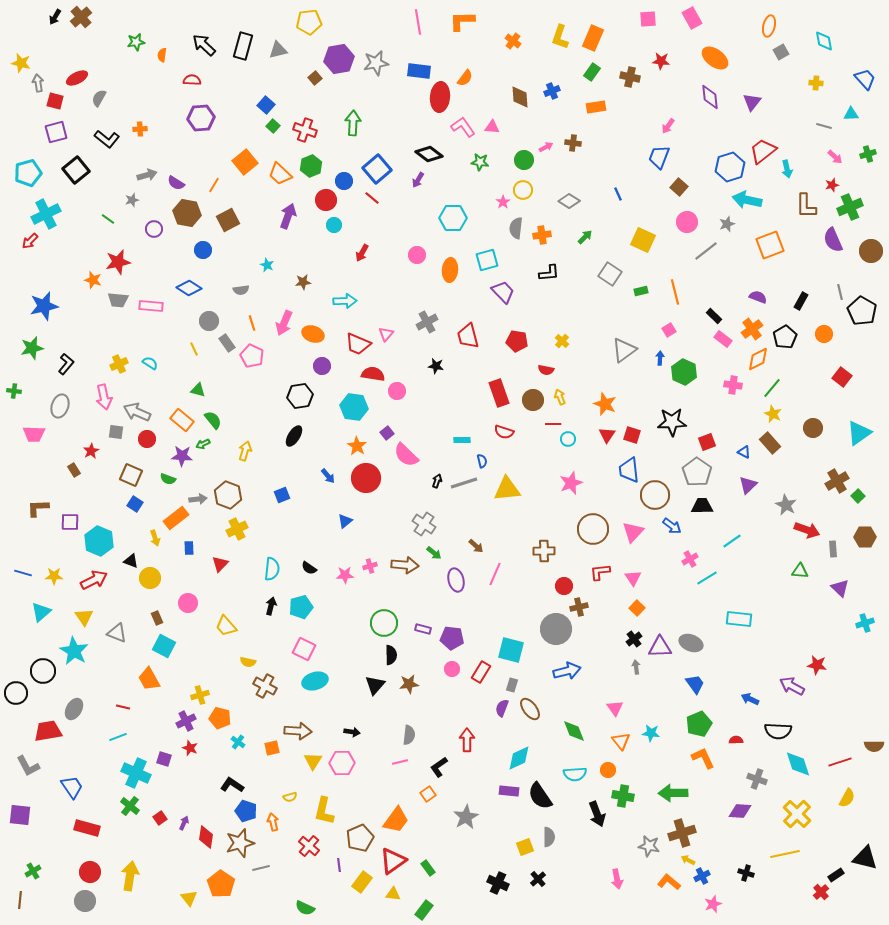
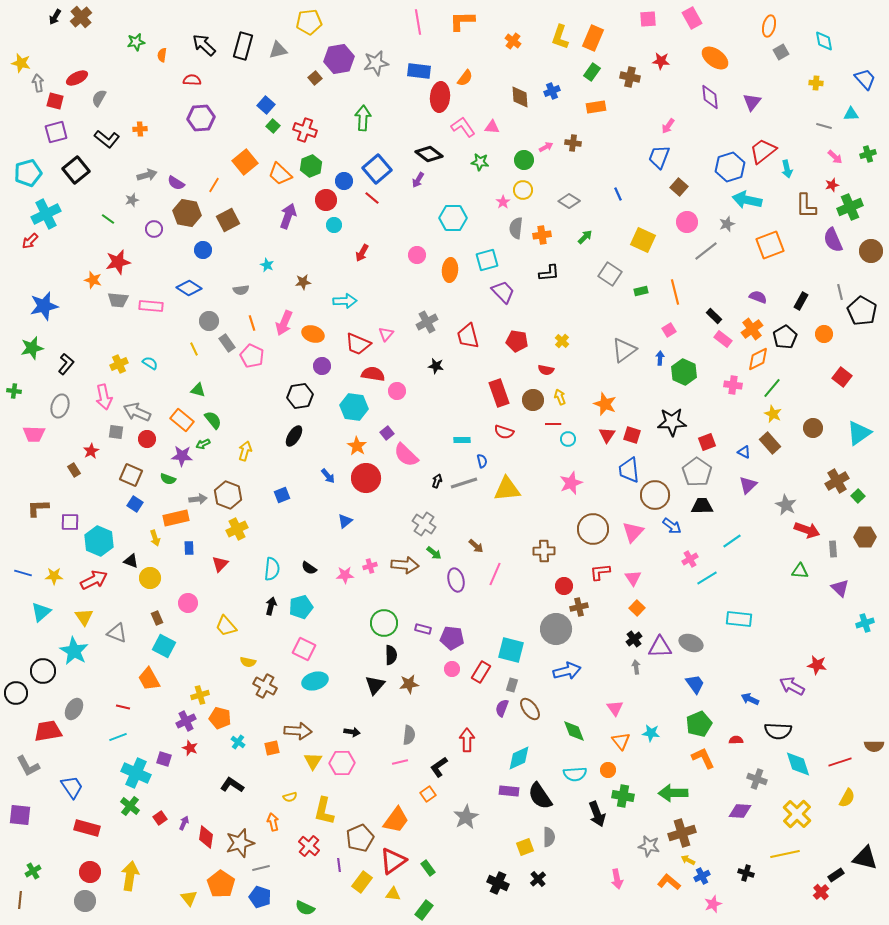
green arrow at (353, 123): moved 10 px right, 5 px up
orange rectangle at (176, 518): rotated 25 degrees clockwise
blue pentagon at (246, 811): moved 14 px right, 86 px down
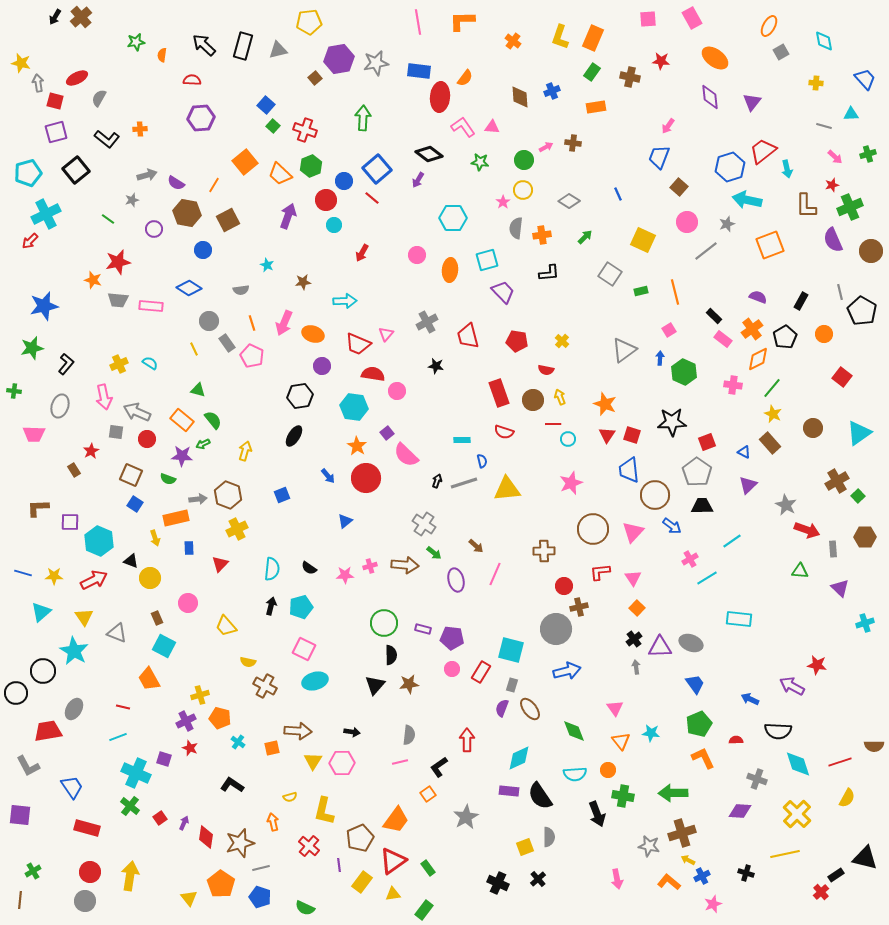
orange ellipse at (769, 26): rotated 15 degrees clockwise
yellow triangle at (393, 894): rotated 14 degrees counterclockwise
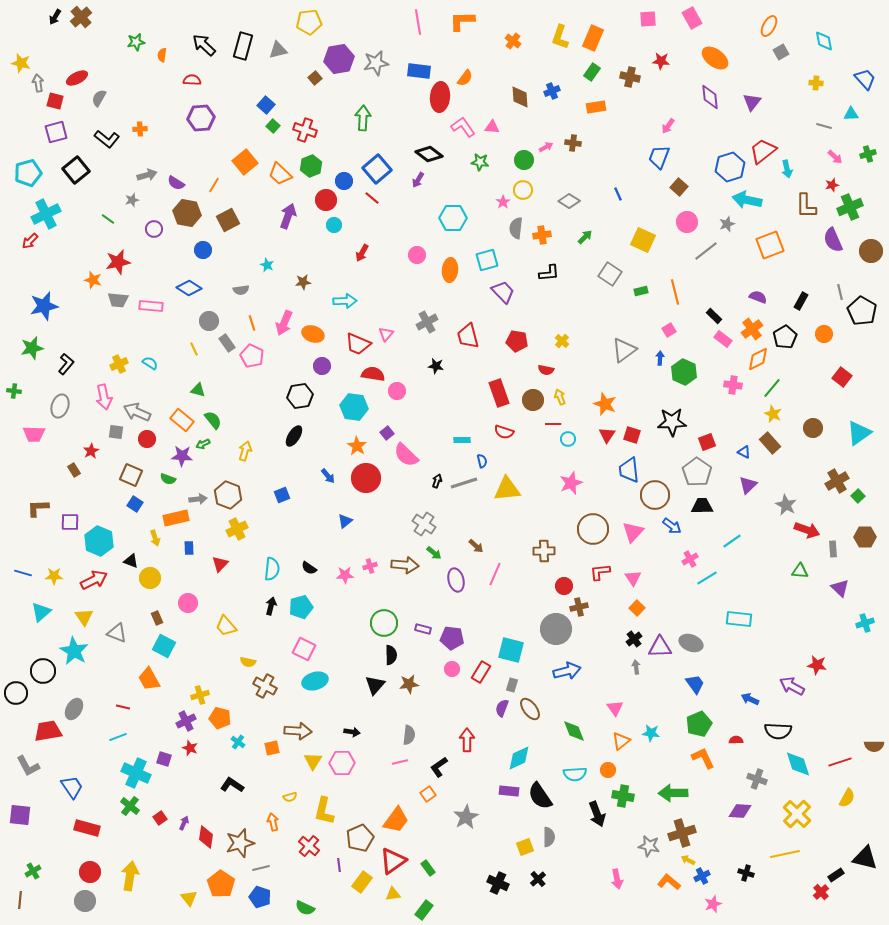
orange triangle at (621, 741): rotated 30 degrees clockwise
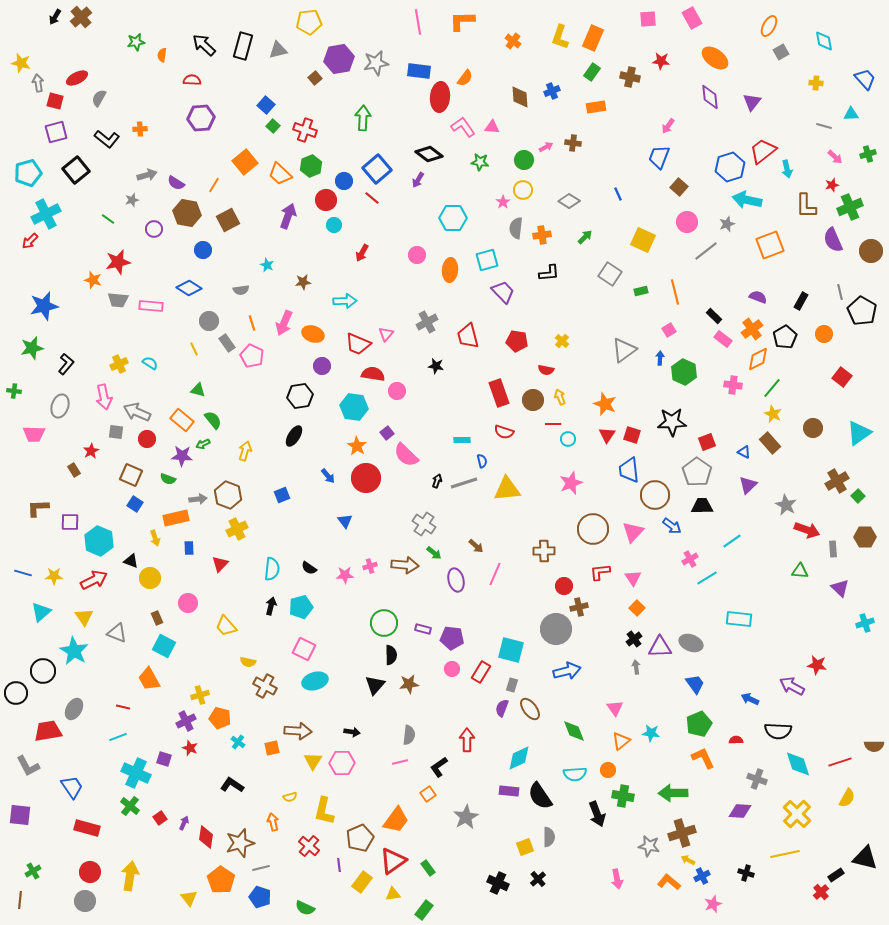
blue triangle at (345, 521): rotated 28 degrees counterclockwise
orange pentagon at (221, 884): moved 4 px up
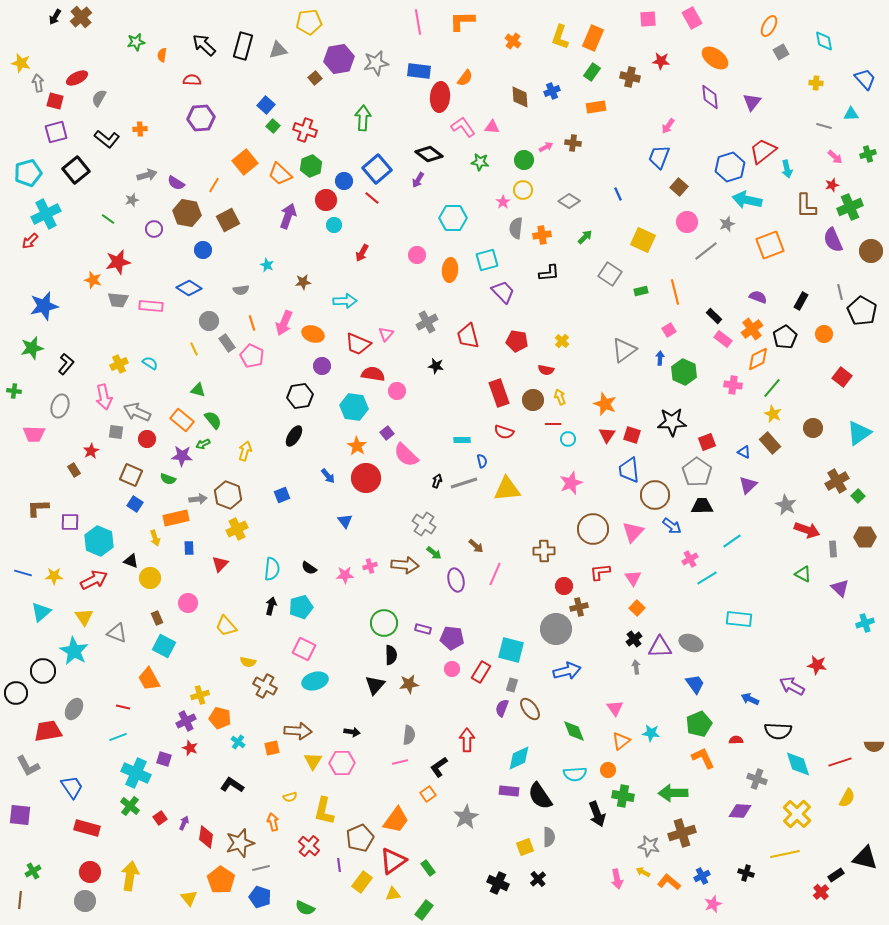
green triangle at (800, 571): moved 3 px right, 3 px down; rotated 24 degrees clockwise
yellow arrow at (688, 860): moved 45 px left, 12 px down
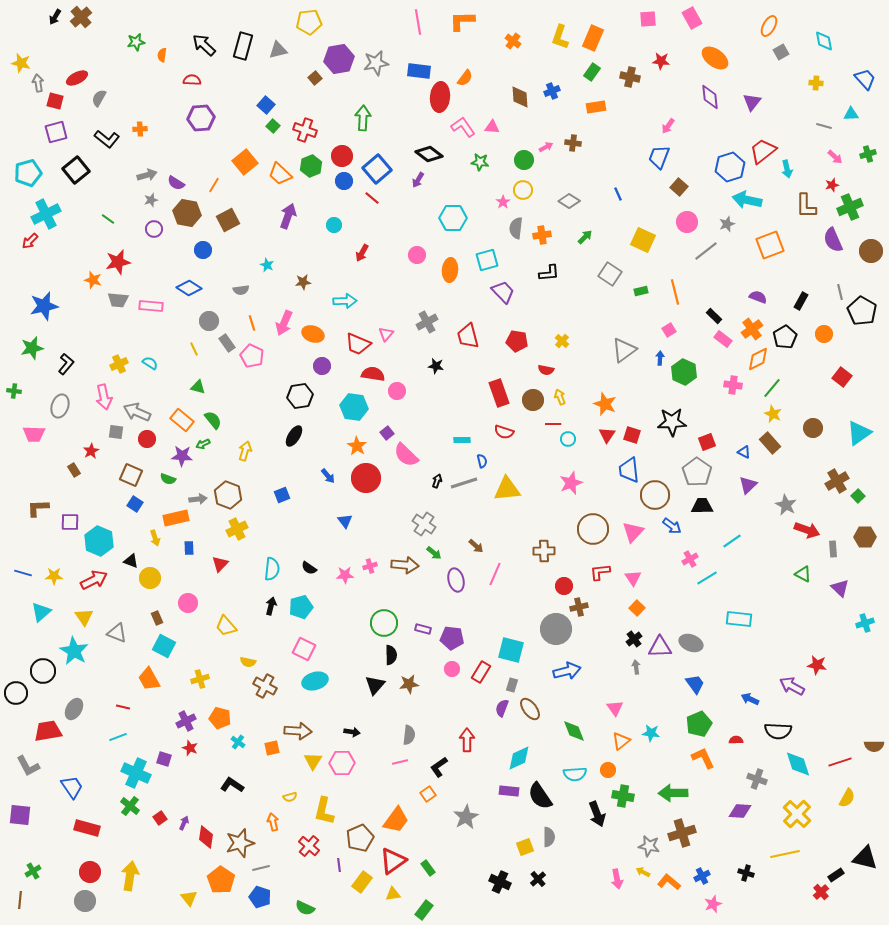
gray star at (132, 200): moved 19 px right
red circle at (326, 200): moved 16 px right, 44 px up
green triangle at (198, 390): moved 3 px up
yellow cross at (200, 695): moved 16 px up
black cross at (498, 883): moved 2 px right, 1 px up
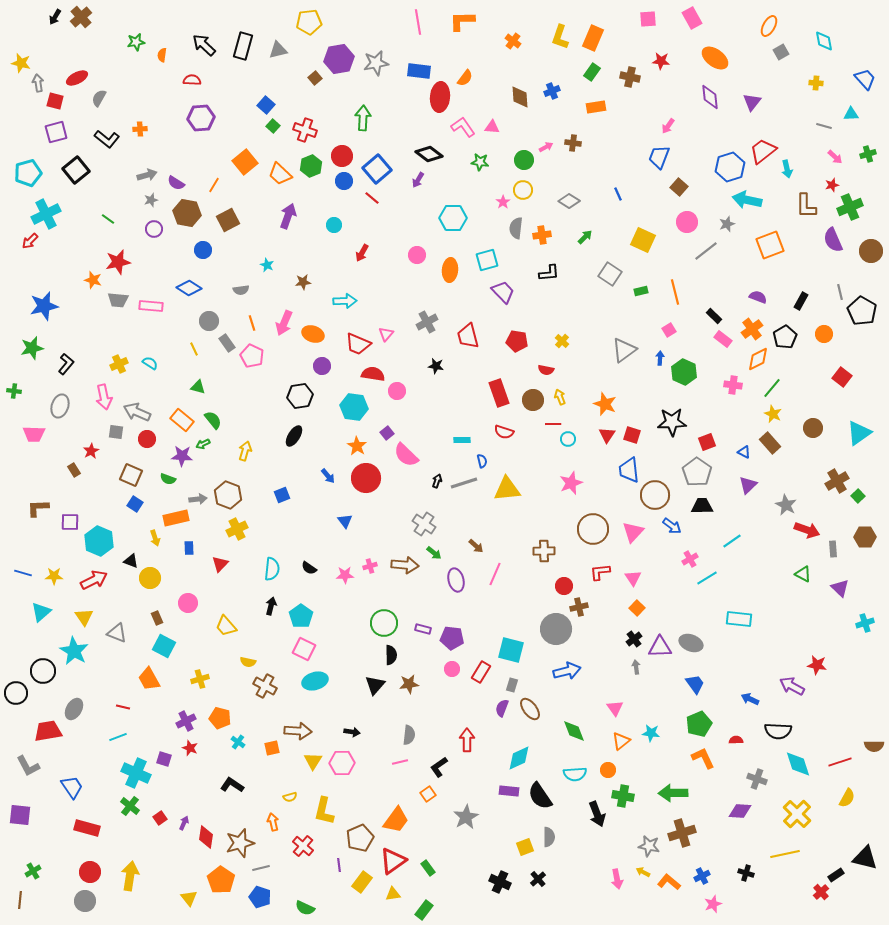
cyan pentagon at (301, 607): moved 9 px down; rotated 20 degrees counterclockwise
red cross at (309, 846): moved 6 px left
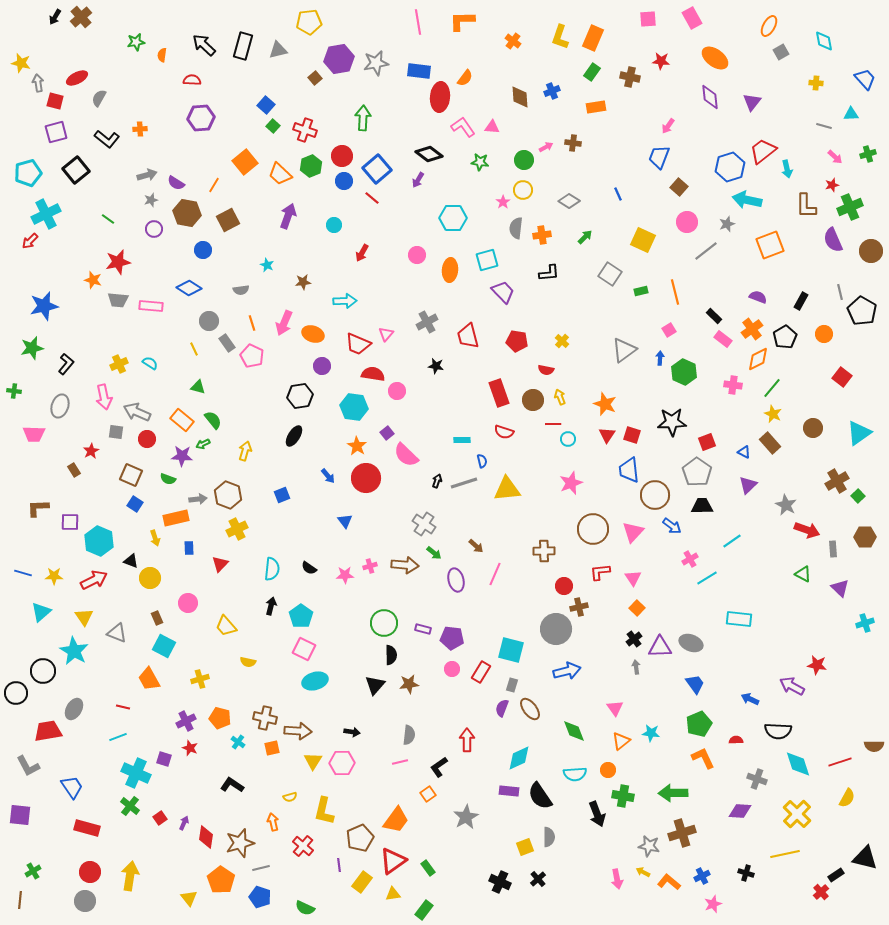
brown cross at (265, 686): moved 32 px down; rotated 15 degrees counterclockwise
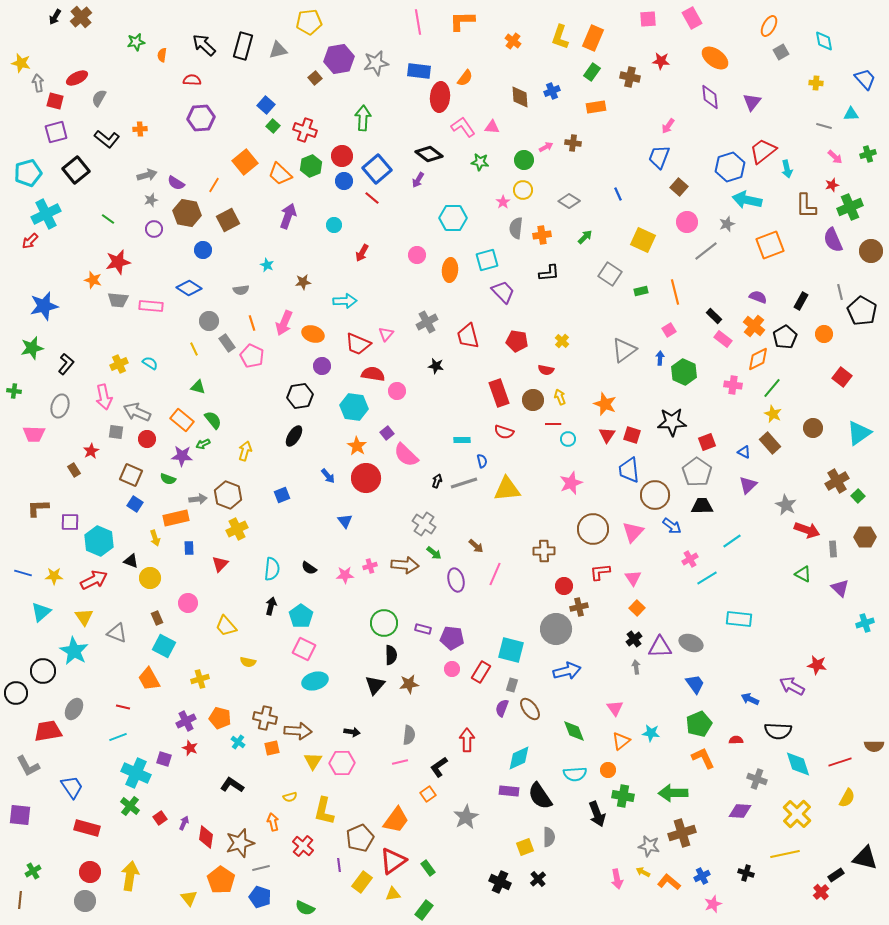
orange cross at (752, 329): moved 2 px right, 3 px up; rotated 15 degrees counterclockwise
